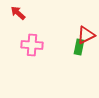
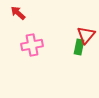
red triangle: rotated 24 degrees counterclockwise
pink cross: rotated 15 degrees counterclockwise
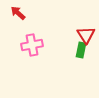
red triangle: rotated 12 degrees counterclockwise
green rectangle: moved 2 px right, 3 px down
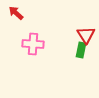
red arrow: moved 2 px left
pink cross: moved 1 px right, 1 px up; rotated 15 degrees clockwise
